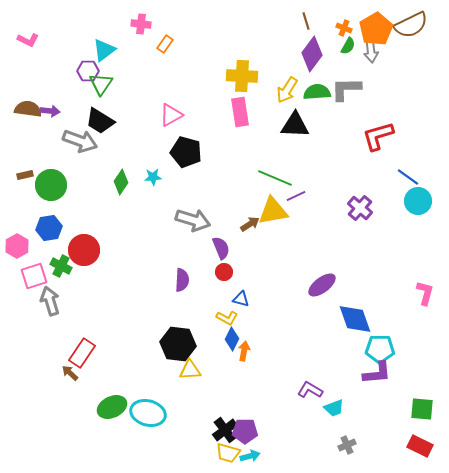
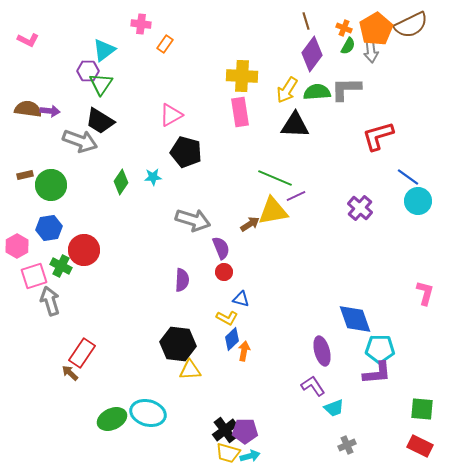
purple ellipse at (322, 285): moved 66 px down; rotated 68 degrees counterclockwise
blue diamond at (232, 339): rotated 20 degrees clockwise
purple L-shape at (310, 390): moved 3 px right, 4 px up; rotated 25 degrees clockwise
green ellipse at (112, 407): moved 12 px down
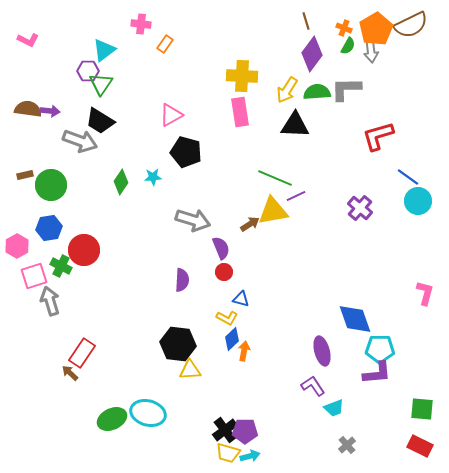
gray cross at (347, 445): rotated 18 degrees counterclockwise
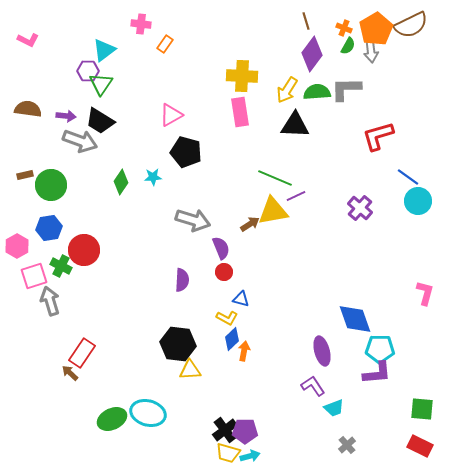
purple arrow at (50, 111): moved 16 px right, 5 px down
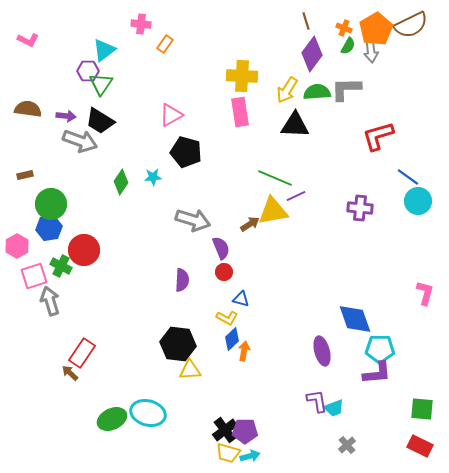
green circle at (51, 185): moved 19 px down
purple cross at (360, 208): rotated 35 degrees counterclockwise
purple L-shape at (313, 386): moved 4 px right, 15 px down; rotated 25 degrees clockwise
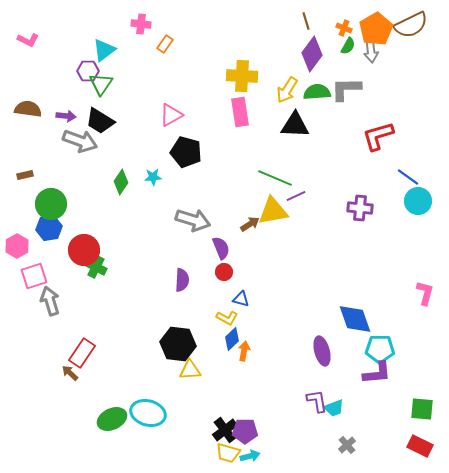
green cross at (61, 266): moved 35 px right, 1 px down
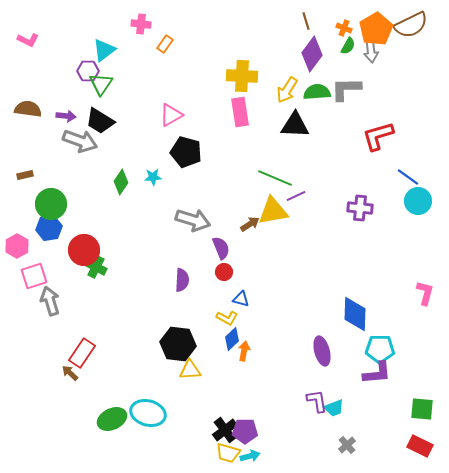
blue diamond at (355, 319): moved 5 px up; rotated 21 degrees clockwise
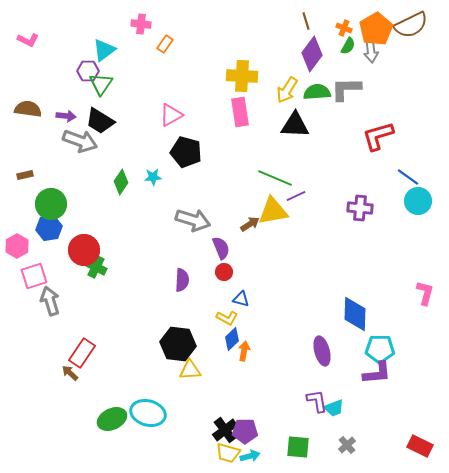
green square at (422, 409): moved 124 px left, 38 px down
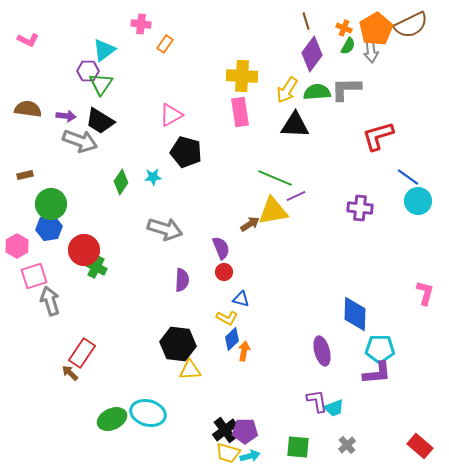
gray arrow at (193, 220): moved 28 px left, 9 px down
red rectangle at (420, 446): rotated 15 degrees clockwise
